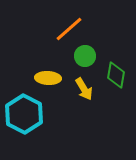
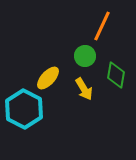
orange line: moved 33 px right, 3 px up; rotated 24 degrees counterclockwise
yellow ellipse: rotated 50 degrees counterclockwise
cyan hexagon: moved 5 px up
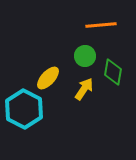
orange line: moved 1 px left, 1 px up; rotated 60 degrees clockwise
green diamond: moved 3 px left, 3 px up
yellow arrow: rotated 115 degrees counterclockwise
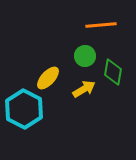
yellow arrow: rotated 25 degrees clockwise
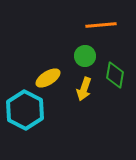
green diamond: moved 2 px right, 3 px down
yellow ellipse: rotated 15 degrees clockwise
yellow arrow: rotated 140 degrees clockwise
cyan hexagon: moved 1 px right, 1 px down
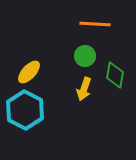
orange line: moved 6 px left, 1 px up; rotated 8 degrees clockwise
yellow ellipse: moved 19 px left, 6 px up; rotated 15 degrees counterclockwise
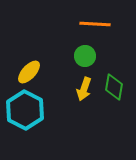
green diamond: moved 1 px left, 12 px down
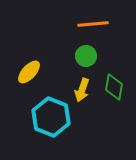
orange line: moved 2 px left; rotated 8 degrees counterclockwise
green circle: moved 1 px right
yellow arrow: moved 2 px left, 1 px down
cyan hexagon: moved 26 px right, 7 px down; rotated 6 degrees counterclockwise
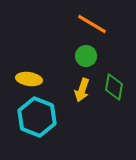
orange line: moved 1 px left; rotated 36 degrees clockwise
yellow ellipse: moved 7 px down; rotated 55 degrees clockwise
cyan hexagon: moved 14 px left
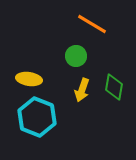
green circle: moved 10 px left
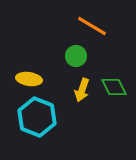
orange line: moved 2 px down
green diamond: rotated 36 degrees counterclockwise
